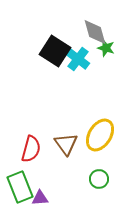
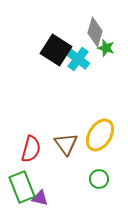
gray diamond: rotated 32 degrees clockwise
black square: moved 1 px right, 1 px up
green rectangle: moved 2 px right
purple triangle: rotated 18 degrees clockwise
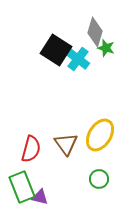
purple triangle: moved 1 px up
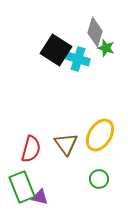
cyan cross: rotated 20 degrees counterclockwise
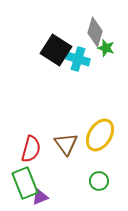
green circle: moved 2 px down
green rectangle: moved 3 px right, 4 px up
purple triangle: rotated 36 degrees counterclockwise
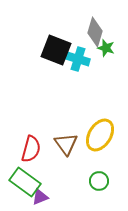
black square: rotated 12 degrees counterclockwise
green rectangle: moved 1 px up; rotated 32 degrees counterclockwise
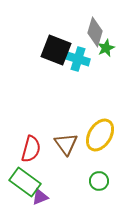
green star: rotated 30 degrees clockwise
